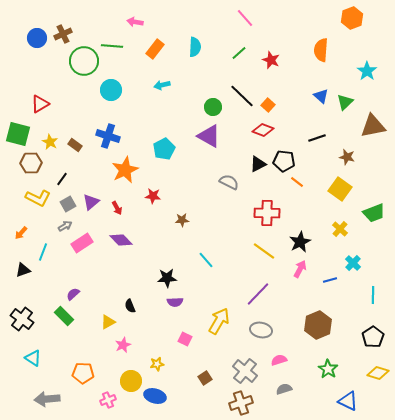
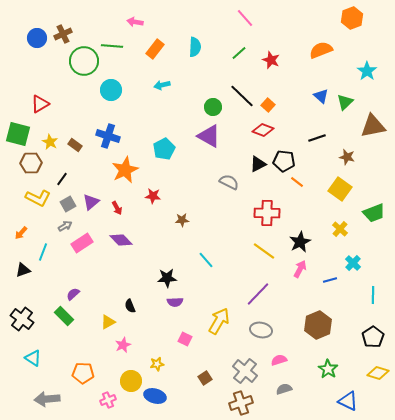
orange semicircle at (321, 50): rotated 65 degrees clockwise
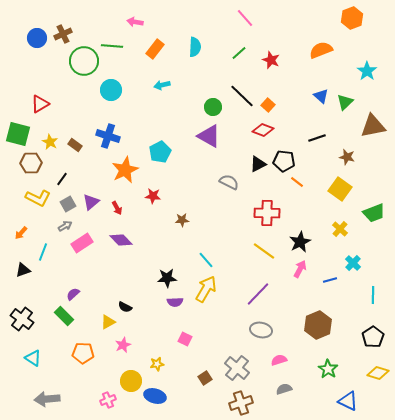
cyan pentagon at (164, 149): moved 4 px left, 3 px down
black semicircle at (130, 306): moved 5 px left, 1 px down; rotated 40 degrees counterclockwise
yellow arrow at (219, 321): moved 13 px left, 32 px up
gray cross at (245, 371): moved 8 px left, 3 px up
orange pentagon at (83, 373): moved 20 px up
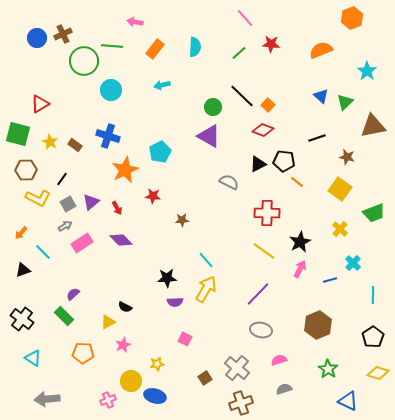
red star at (271, 60): moved 16 px up; rotated 18 degrees counterclockwise
brown hexagon at (31, 163): moved 5 px left, 7 px down
cyan line at (43, 252): rotated 66 degrees counterclockwise
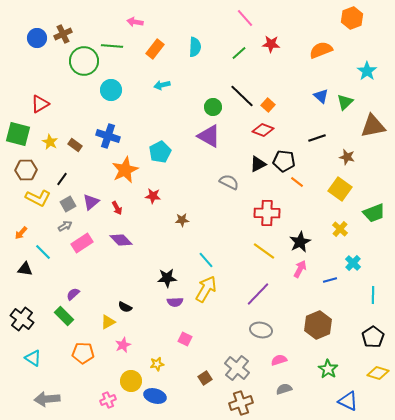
black triangle at (23, 270): moved 2 px right, 1 px up; rotated 28 degrees clockwise
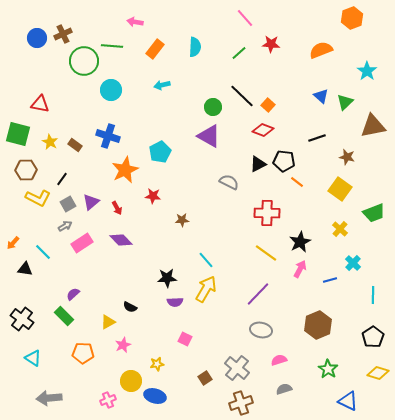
red triangle at (40, 104): rotated 42 degrees clockwise
orange arrow at (21, 233): moved 8 px left, 10 px down
yellow line at (264, 251): moved 2 px right, 2 px down
black semicircle at (125, 307): moved 5 px right
gray arrow at (47, 399): moved 2 px right, 1 px up
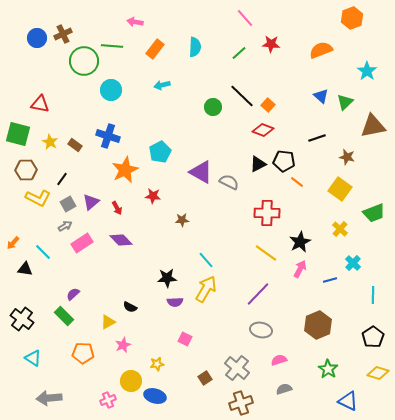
purple triangle at (209, 136): moved 8 px left, 36 px down
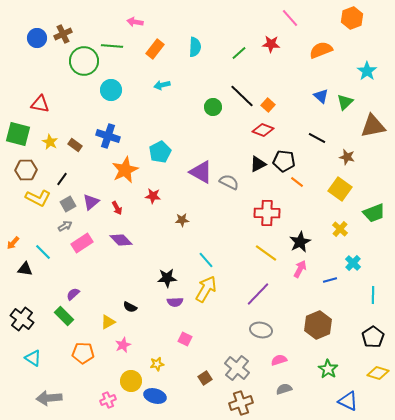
pink line at (245, 18): moved 45 px right
black line at (317, 138): rotated 48 degrees clockwise
